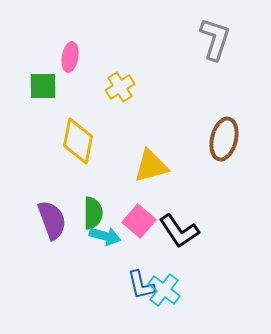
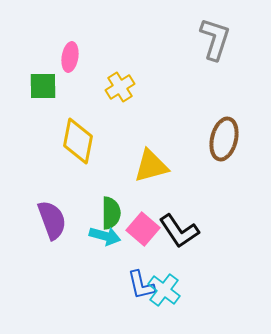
green semicircle: moved 18 px right
pink square: moved 4 px right, 8 px down
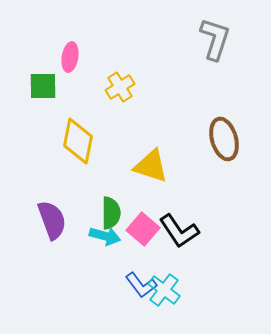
brown ellipse: rotated 30 degrees counterclockwise
yellow triangle: rotated 33 degrees clockwise
blue L-shape: rotated 24 degrees counterclockwise
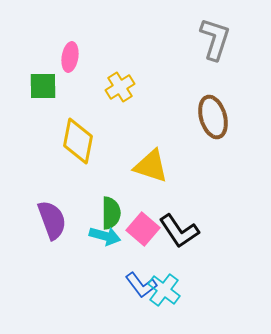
brown ellipse: moved 11 px left, 22 px up
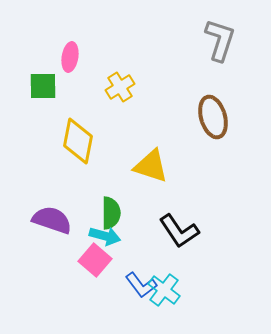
gray L-shape: moved 5 px right, 1 px down
purple semicircle: rotated 51 degrees counterclockwise
pink square: moved 48 px left, 31 px down
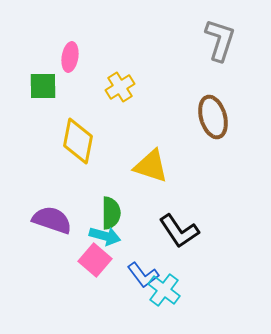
blue L-shape: moved 2 px right, 10 px up
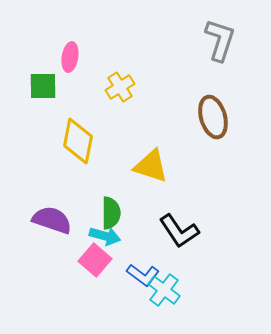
blue L-shape: rotated 16 degrees counterclockwise
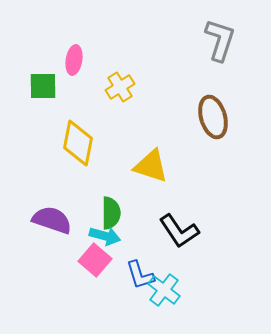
pink ellipse: moved 4 px right, 3 px down
yellow diamond: moved 2 px down
blue L-shape: moved 3 px left; rotated 36 degrees clockwise
